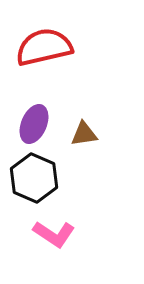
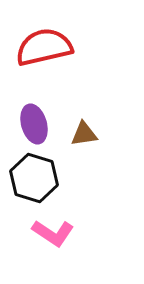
purple ellipse: rotated 39 degrees counterclockwise
black hexagon: rotated 6 degrees counterclockwise
pink L-shape: moved 1 px left, 1 px up
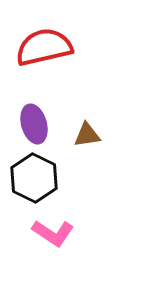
brown triangle: moved 3 px right, 1 px down
black hexagon: rotated 9 degrees clockwise
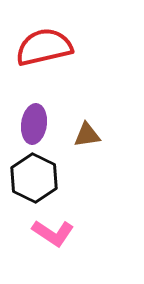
purple ellipse: rotated 24 degrees clockwise
